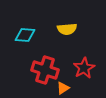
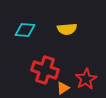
cyan diamond: moved 5 px up
red star: moved 2 px right, 11 px down
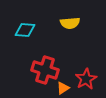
yellow semicircle: moved 3 px right, 6 px up
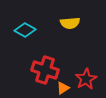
cyan diamond: rotated 25 degrees clockwise
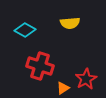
red cross: moved 5 px left, 4 px up
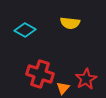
yellow semicircle: rotated 12 degrees clockwise
red cross: moved 8 px down
orange triangle: rotated 16 degrees counterclockwise
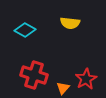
red cross: moved 6 px left, 1 px down
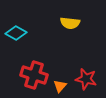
cyan diamond: moved 9 px left, 3 px down
red star: rotated 30 degrees counterclockwise
orange triangle: moved 3 px left, 2 px up
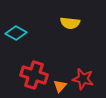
red star: moved 3 px left
